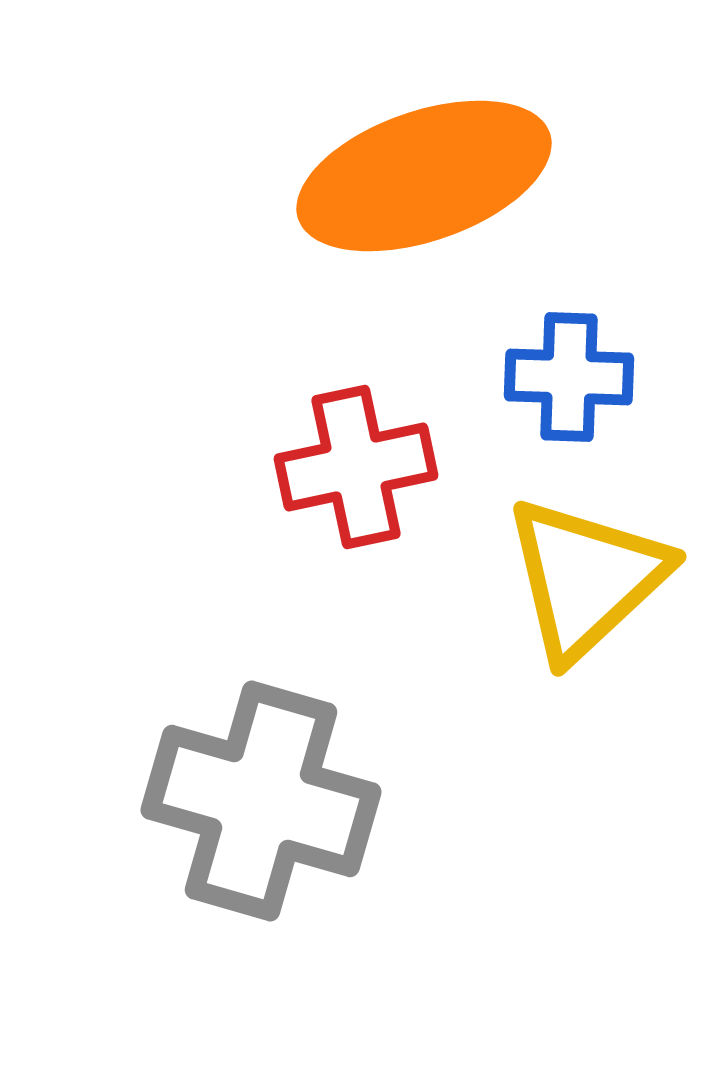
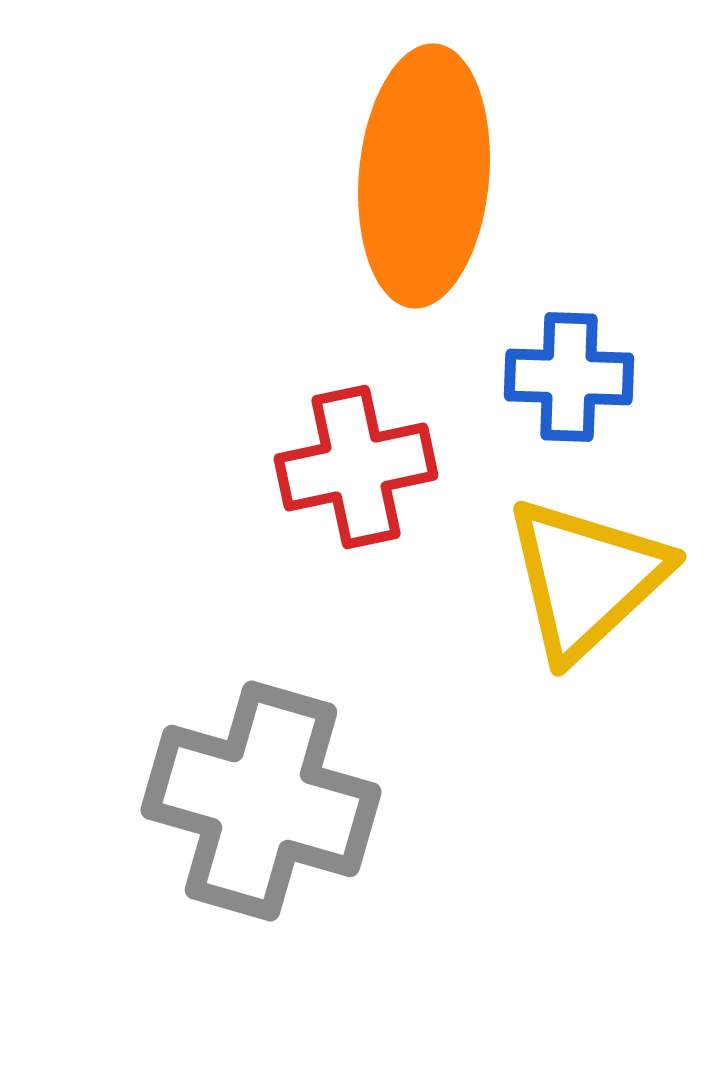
orange ellipse: rotated 66 degrees counterclockwise
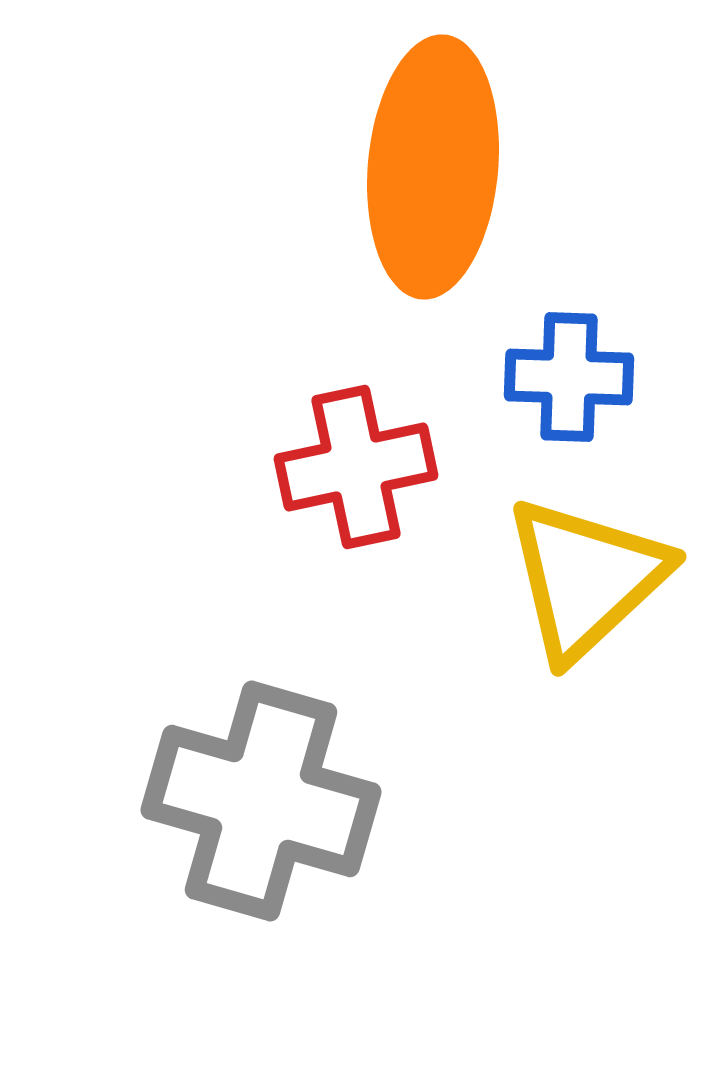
orange ellipse: moved 9 px right, 9 px up
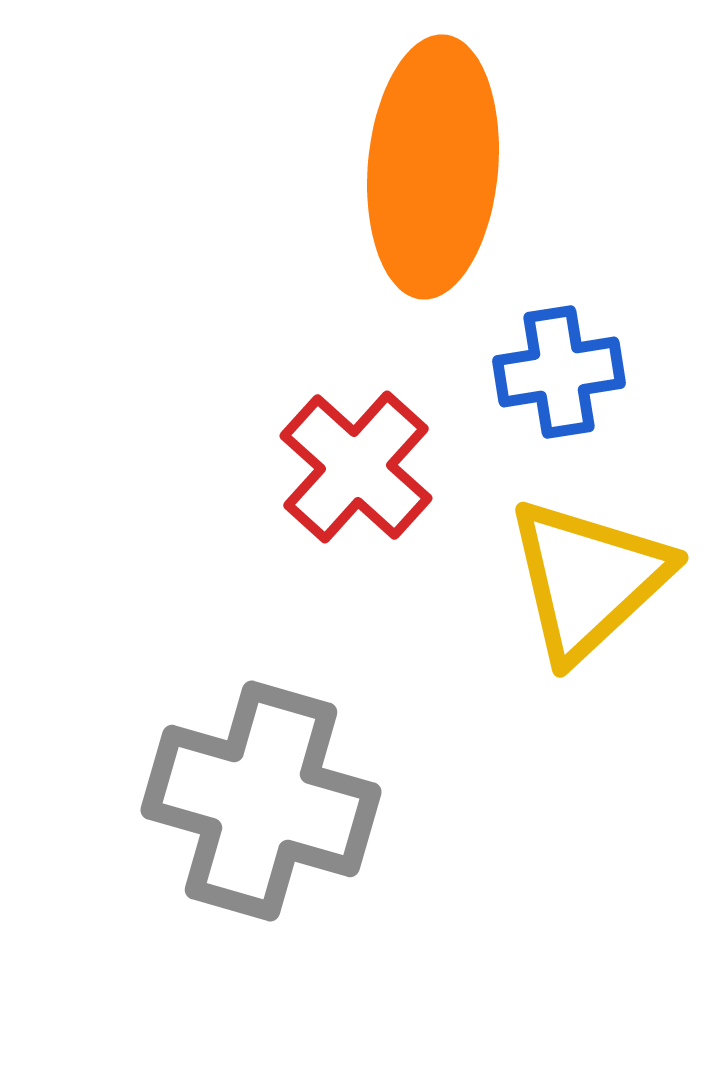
blue cross: moved 10 px left, 5 px up; rotated 11 degrees counterclockwise
red cross: rotated 36 degrees counterclockwise
yellow triangle: moved 2 px right, 1 px down
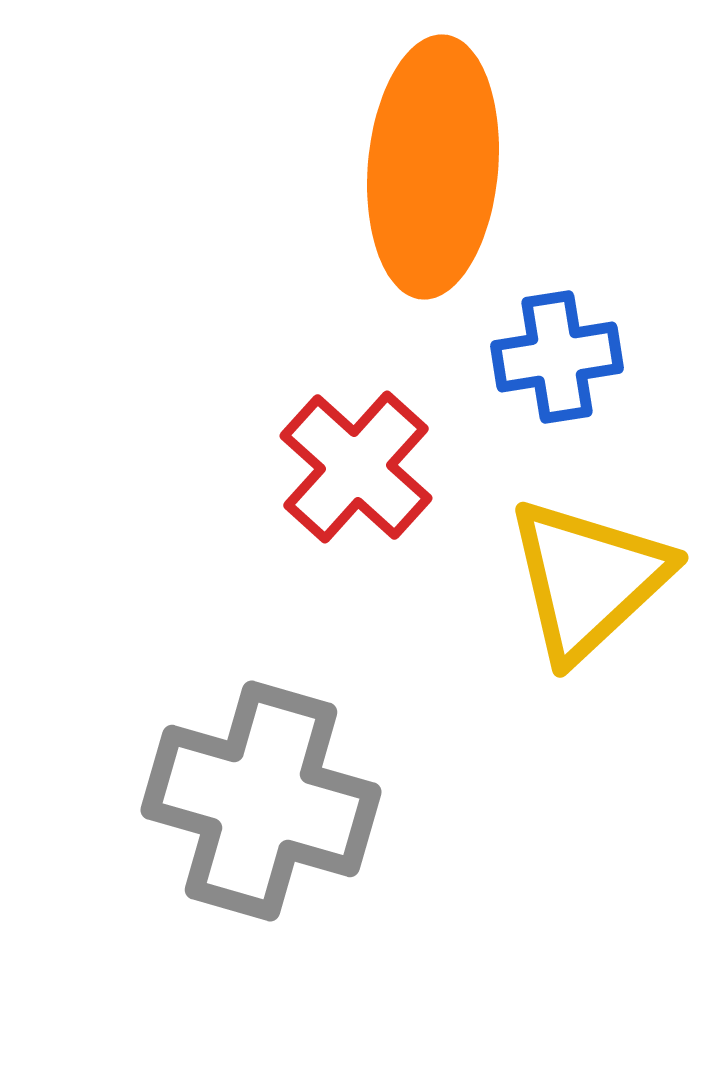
blue cross: moved 2 px left, 15 px up
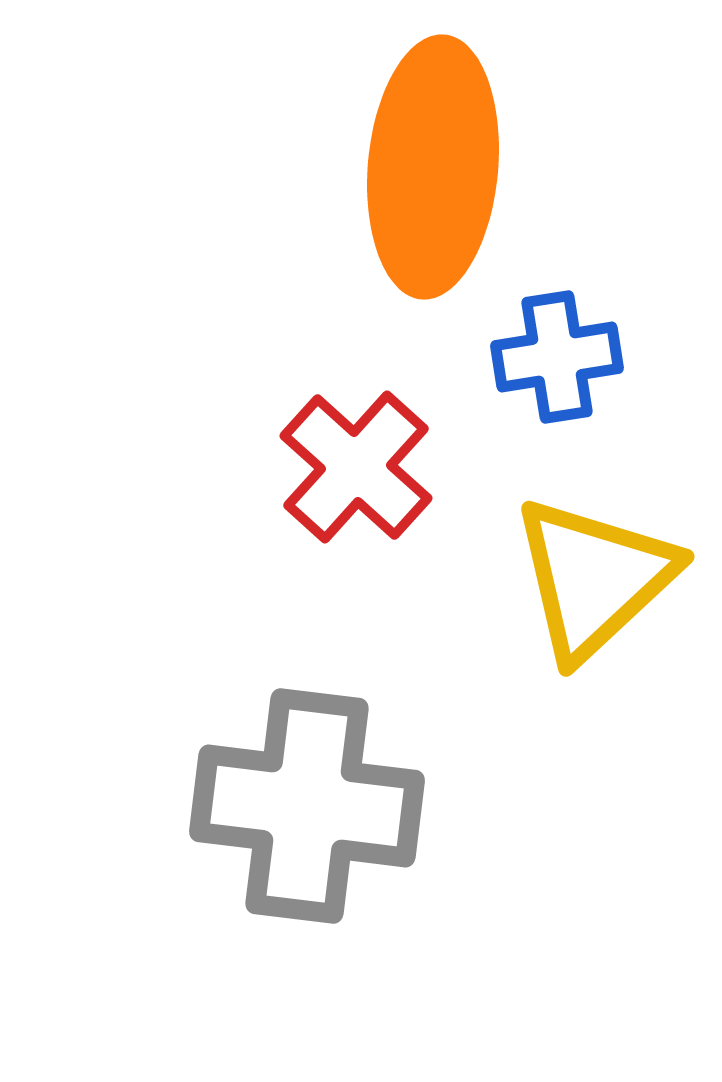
yellow triangle: moved 6 px right, 1 px up
gray cross: moved 46 px right, 5 px down; rotated 9 degrees counterclockwise
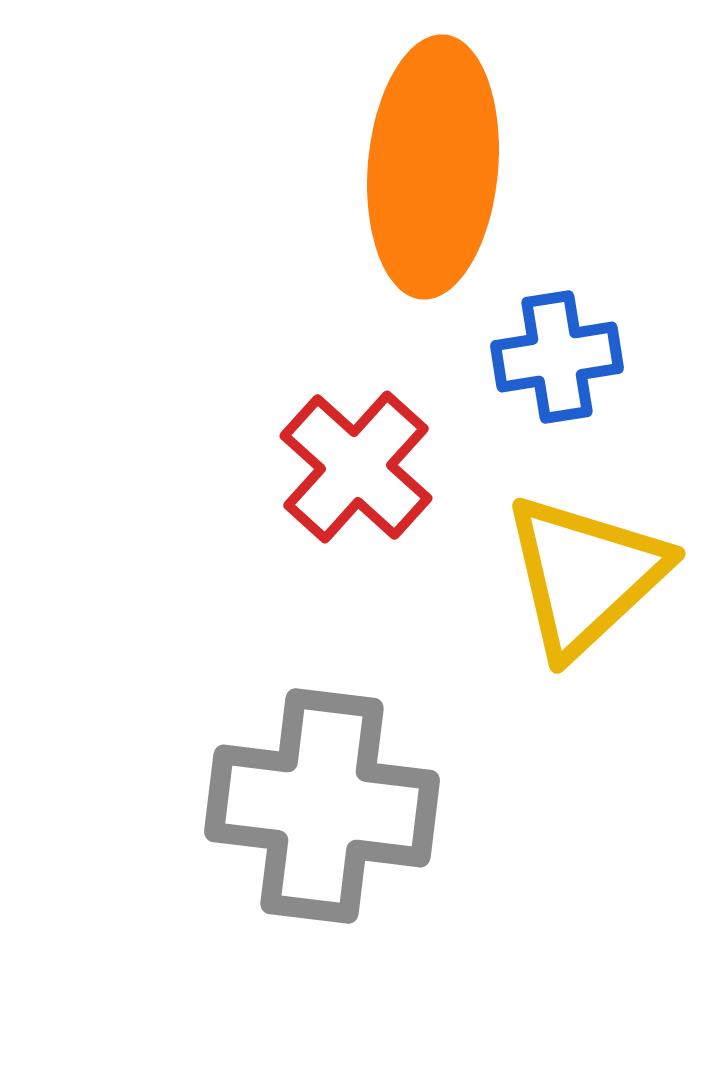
yellow triangle: moved 9 px left, 3 px up
gray cross: moved 15 px right
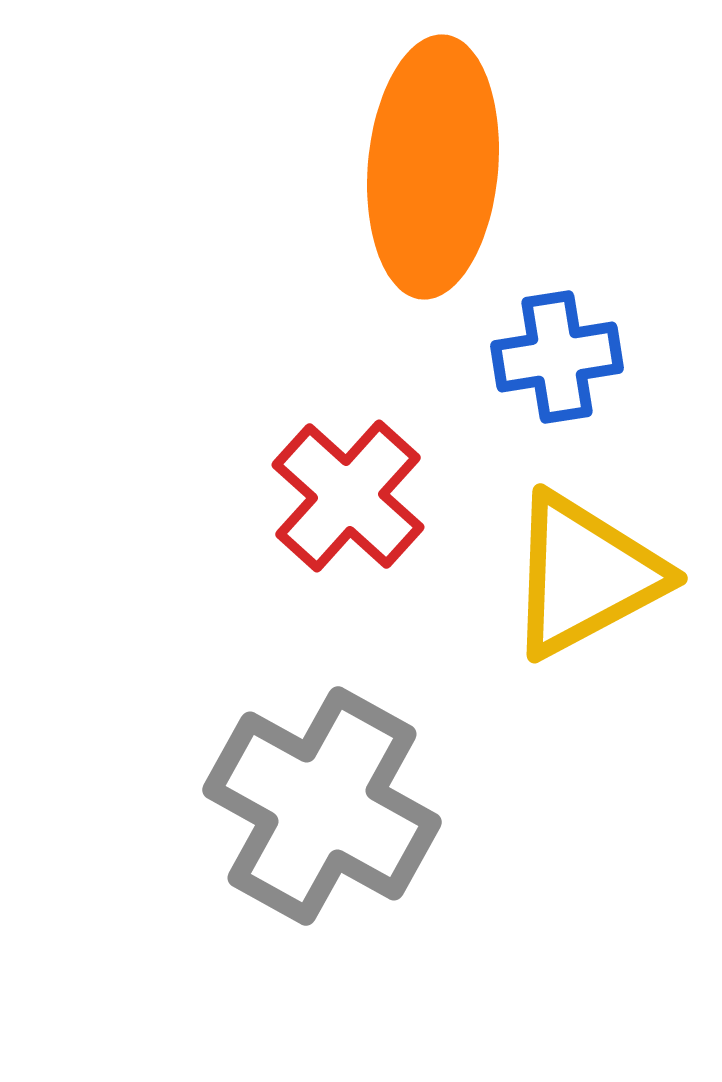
red cross: moved 8 px left, 29 px down
yellow triangle: rotated 15 degrees clockwise
gray cross: rotated 22 degrees clockwise
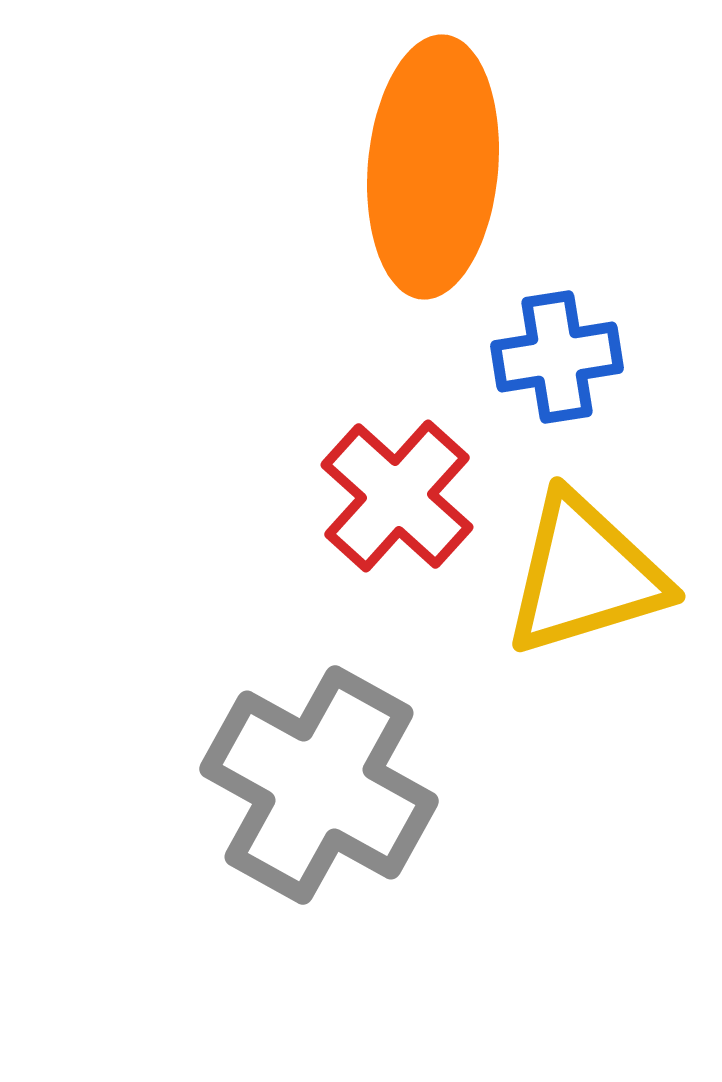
red cross: moved 49 px right
yellow triangle: rotated 11 degrees clockwise
gray cross: moved 3 px left, 21 px up
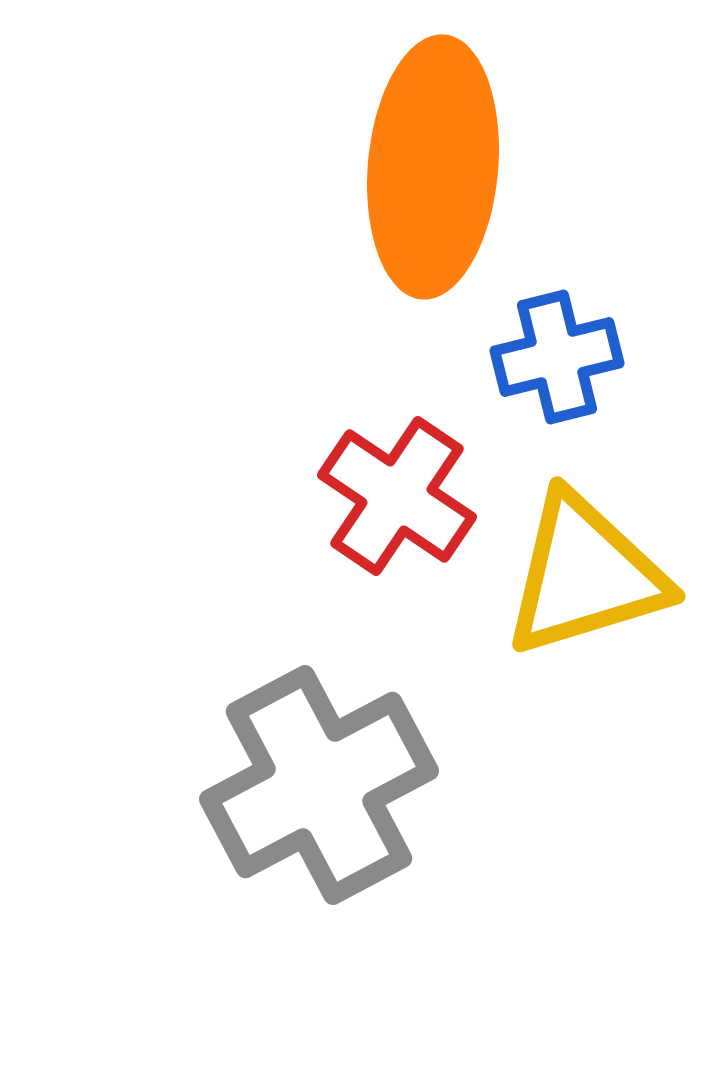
blue cross: rotated 5 degrees counterclockwise
red cross: rotated 8 degrees counterclockwise
gray cross: rotated 33 degrees clockwise
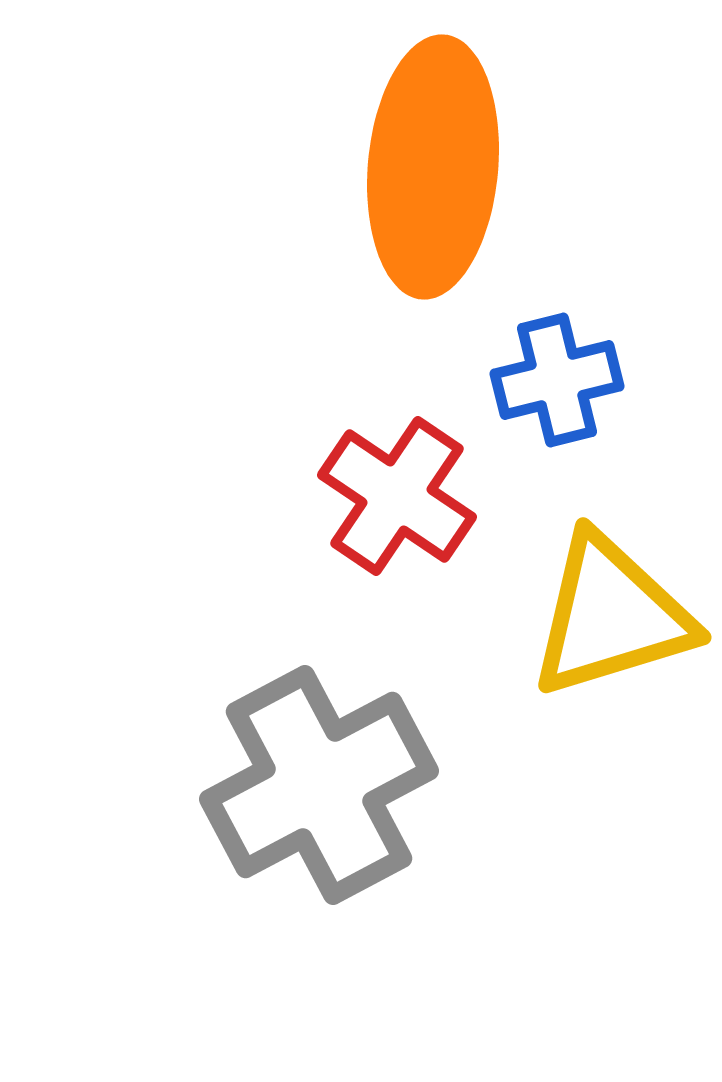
blue cross: moved 23 px down
yellow triangle: moved 26 px right, 41 px down
